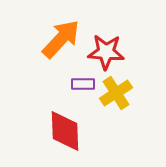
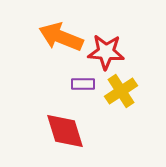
orange arrow: moved 2 px up; rotated 111 degrees counterclockwise
yellow cross: moved 5 px right, 2 px up
red diamond: rotated 15 degrees counterclockwise
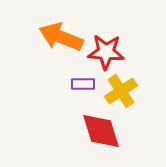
red diamond: moved 36 px right
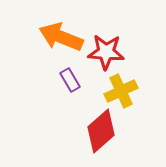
purple rectangle: moved 13 px left, 4 px up; rotated 60 degrees clockwise
yellow cross: rotated 8 degrees clockwise
red diamond: rotated 66 degrees clockwise
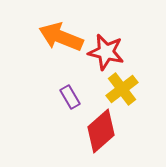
red star: rotated 9 degrees clockwise
purple rectangle: moved 17 px down
yellow cross: moved 1 px right, 2 px up; rotated 12 degrees counterclockwise
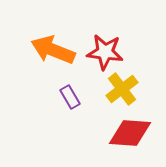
orange arrow: moved 8 px left, 13 px down
red star: moved 1 px left; rotated 6 degrees counterclockwise
red diamond: moved 29 px right, 2 px down; rotated 45 degrees clockwise
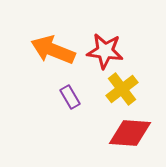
red star: moved 1 px up
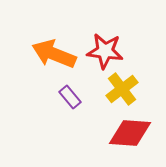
orange arrow: moved 1 px right, 4 px down
purple rectangle: rotated 10 degrees counterclockwise
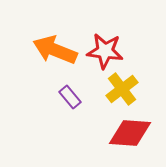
orange arrow: moved 1 px right, 4 px up
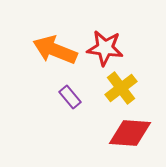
red star: moved 3 px up
yellow cross: moved 1 px left, 1 px up
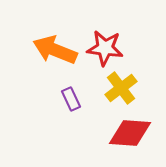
purple rectangle: moved 1 px right, 2 px down; rotated 15 degrees clockwise
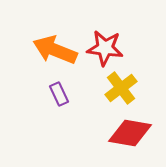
purple rectangle: moved 12 px left, 5 px up
red diamond: rotated 6 degrees clockwise
